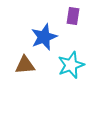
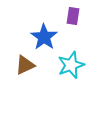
blue star: rotated 16 degrees counterclockwise
brown triangle: rotated 20 degrees counterclockwise
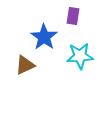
cyan star: moved 9 px right, 9 px up; rotated 16 degrees clockwise
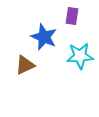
purple rectangle: moved 1 px left
blue star: rotated 12 degrees counterclockwise
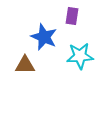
brown triangle: rotated 25 degrees clockwise
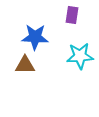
purple rectangle: moved 1 px up
blue star: moved 9 px left; rotated 20 degrees counterclockwise
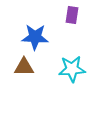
cyan star: moved 8 px left, 13 px down
brown triangle: moved 1 px left, 2 px down
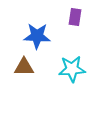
purple rectangle: moved 3 px right, 2 px down
blue star: moved 2 px right, 1 px up
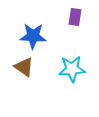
blue star: moved 4 px left
brown triangle: rotated 35 degrees clockwise
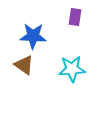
brown triangle: moved 2 px up
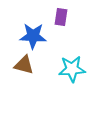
purple rectangle: moved 14 px left
brown triangle: rotated 20 degrees counterclockwise
